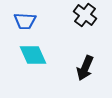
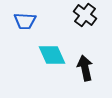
cyan diamond: moved 19 px right
black arrow: rotated 145 degrees clockwise
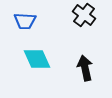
black cross: moved 1 px left
cyan diamond: moved 15 px left, 4 px down
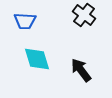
cyan diamond: rotated 8 degrees clockwise
black arrow: moved 4 px left, 2 px down; rotated 25 degrees counterclockwise
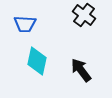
blue trapezoid: moved 3 px down
cyan diamond: moved 2 px down; rotated 28 degrees clockwise
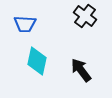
black cross: moved 1 px right, 1 px down
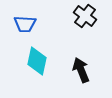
black arrow: rotated 15 degrees clockwise
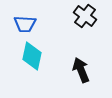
cyan diamond: moved 5 px left, 5 px up
